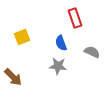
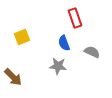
blue semicircle: moved 3 px right
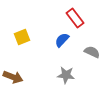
red rectangle: rotated 18 degrees counterclockwise
blue semicircle: moved 2 px left, 3 px up; rotated 63 degrees clockwise
gray star: moved 8 px right, 9 px down
brown arrow: rotated 24 degrees counterclockwise
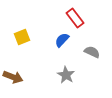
gray star: rotated 24 degrees clockwise
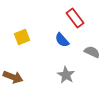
blue semicircle: rotated 84 degrees counterclockwise
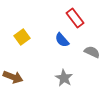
yellow square: rotated 14 degrees counterclockwise
gray star: moved 2 px left, 3 px down
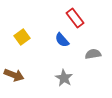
gray semicircle: moved 1 px right, 2 px down; rotated 35 degrees counterclockwise
brown arrow: moved 1 px right, 2 px up
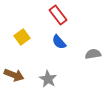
red rectangle: moved 17 px left, 3 px up
blue semicircle: moved 3 px left, 2 px down
gray star: moved 16 px left, 1 px down
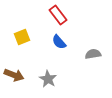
yellow square: rotated 14 degrees clockwise
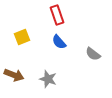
red rectangle: moved 1 px left; rotated 18 degrees clockwise
gray semicircle: rotated 133 degrees counterclockwise
gray star: rotated 12 degrees counterclockwise
